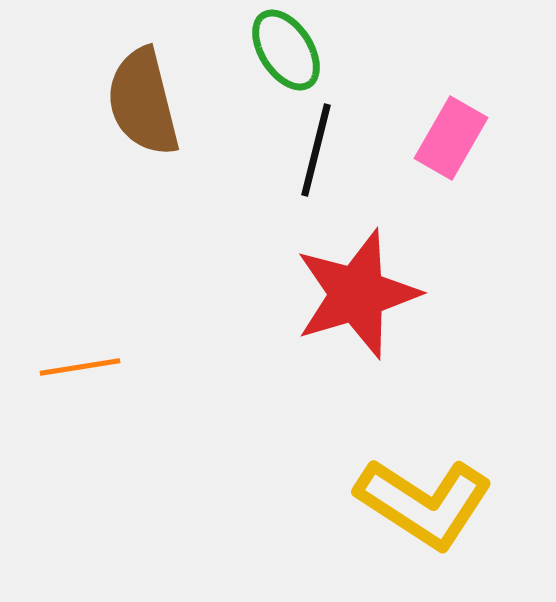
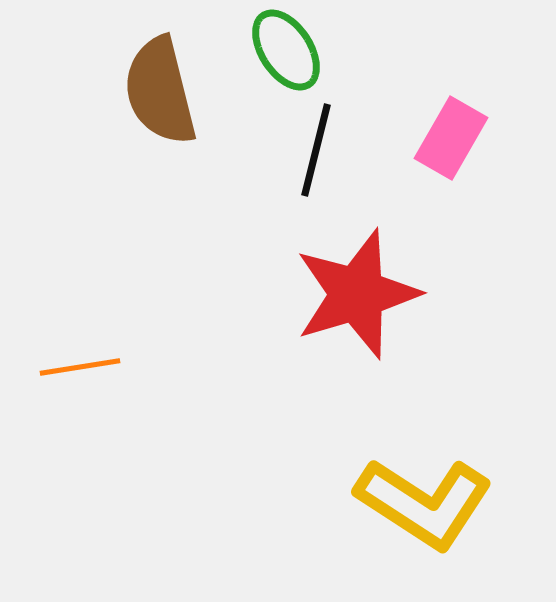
brown semicircle: moved 17 px right, 11 px up
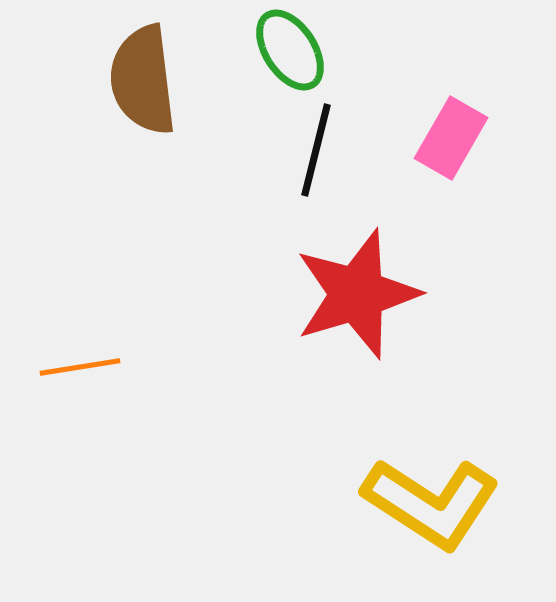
green ellipse: moved 4 px right
brown semicircle: moved 17 px left, 11 px up; rotated 7 degrees clockwise
yellow L-shape: moved 7 px right
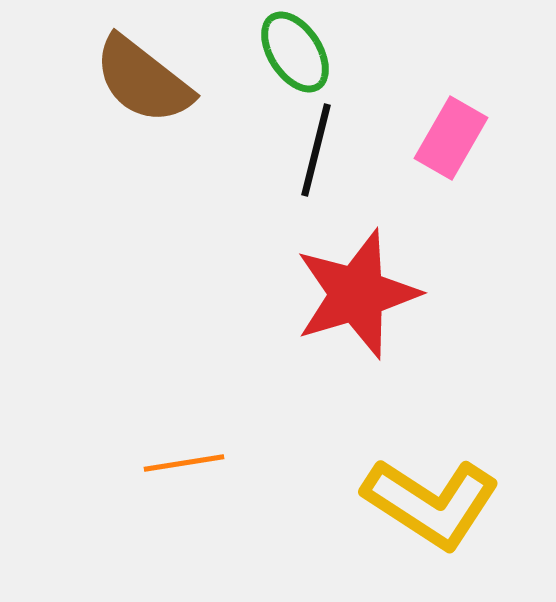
green ellipse: moved 5 px right, 2 px down
brown semicircle: rotated 45 degrees counterclockwise
orange line: moved 104 px right, 96 px down
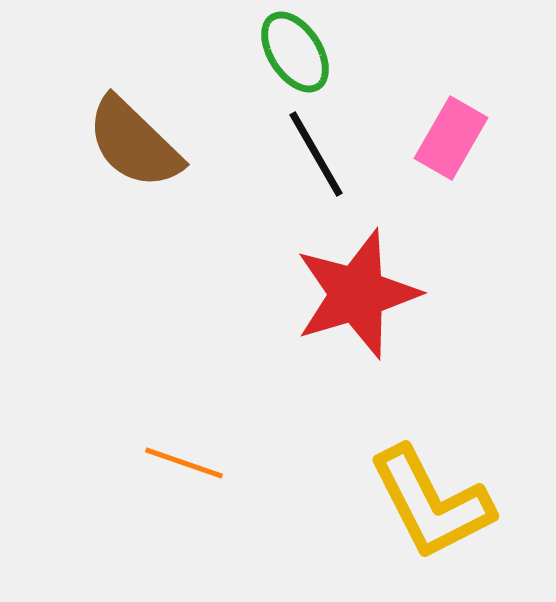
brown semicircle: moved 9 px left, 63 px down; rotated 6 degrees clockwise
black line: moved 4 px down; rotated 44 degrees counterclockwise
orange line: rotated 28 degrees clockwise
yellow L-shape: rotated 30 degrees clockwise
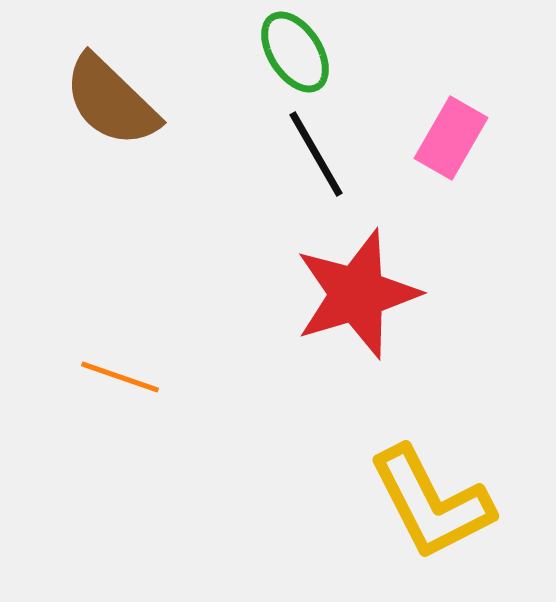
brown semicircle: moved 23 px left, 42 px up
orange line: moved 64 px left, 86 px up
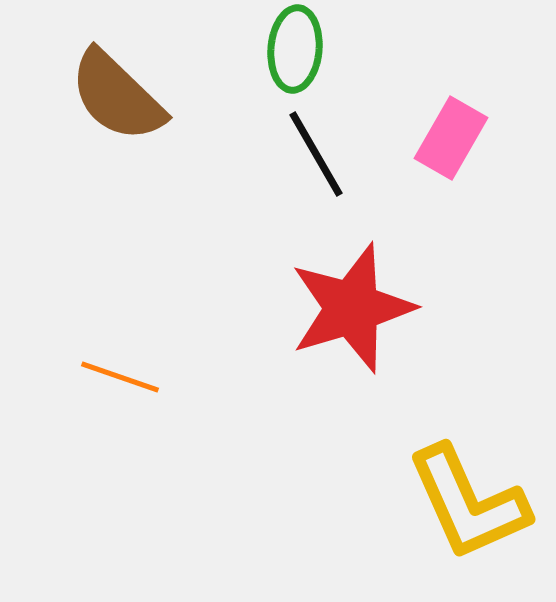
green ellipse: moved 3 px up; rotated 38 degrees clockwise
brown semicircle: moved 6 px right, 5 px up
red star: moved 5 px left, 14 px down
yellow L-shape: moved 37 px right; rotated 3 degrees clockwise
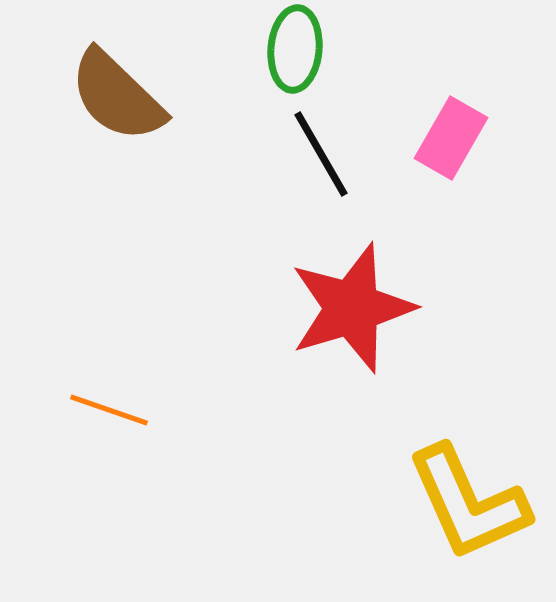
black line: moved 5 px right
orange line: moved 11 px left, 33 px down
